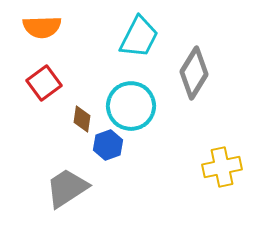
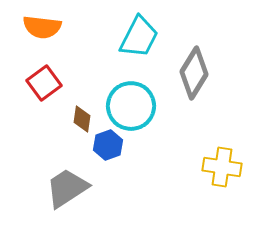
orange semicircle: rotated 9 degrees clockwise
yellow cross: rotated 21 degrees clockwise
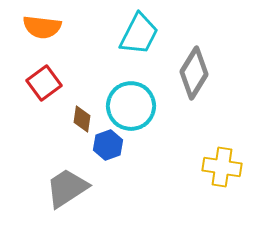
cyan trapezoid: moved 3 px up
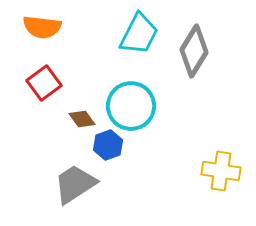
gray diamond: moved 22 px up
brown diamond: rotated 44 degrees counterclockwise
yellow cross: moved 1 px left, 4 px down
gray trapezoid: moved 8 px right, 4 px up
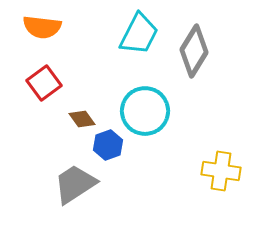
cyan circle: moved 14 px right, 5 px down
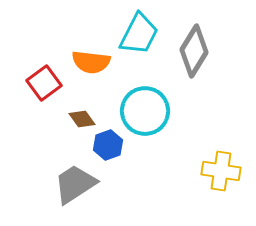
orange semicircle: moved 49 px right, 35 px down
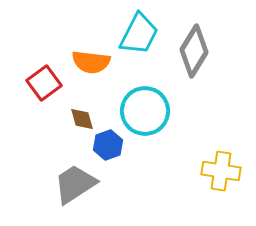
brown diamond: rotated 20 degrees clockwise
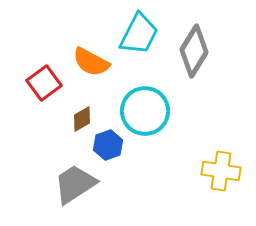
orange semicircle: rotated 21 degrees clockwise
brown diamond: rotated 76 degrees clockwise
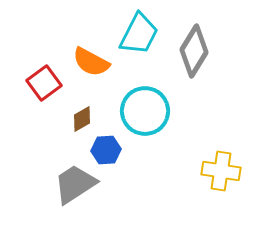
blue hexagon: moved 2 px left, 5 px down; rotated 16 degrees clockwise
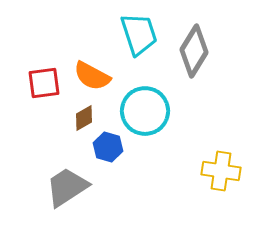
cyan trapezoid: rotated 45 degrees counterclockwise
orange semicircle: moved 1 px right, 14 px down
red square: rotated 28 degrees clockwise
brown diamond: moved 2 px right, 1 px up
blue hexagon: moved 2 px right, 3 px up; rotated 20 degrees clockwise
gray trapezoid: moved 8 px left, 3 px down
